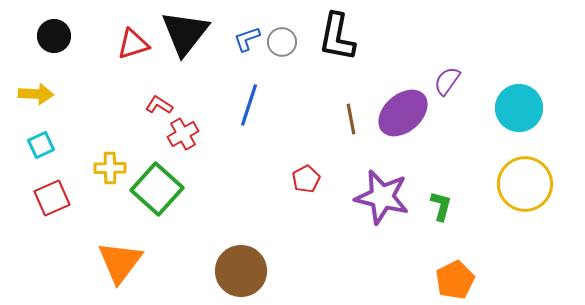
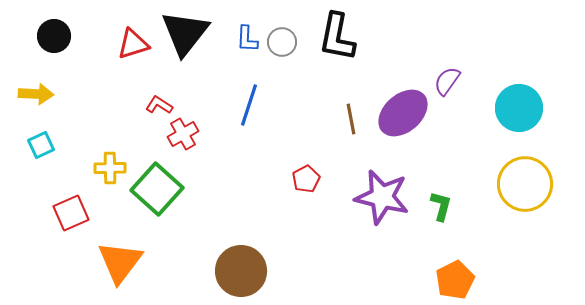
blue L-shape: rotated 68 degrees counterclockwise
red square: moved 19 px right, 15 px down
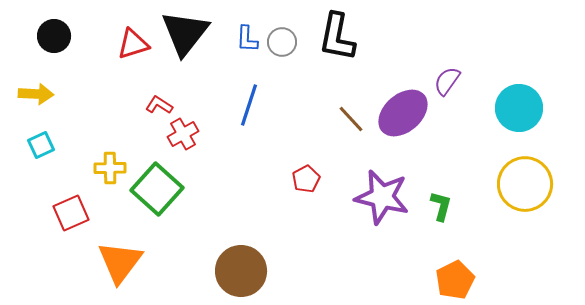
brown line: rotated 32 degrees counterclockwise
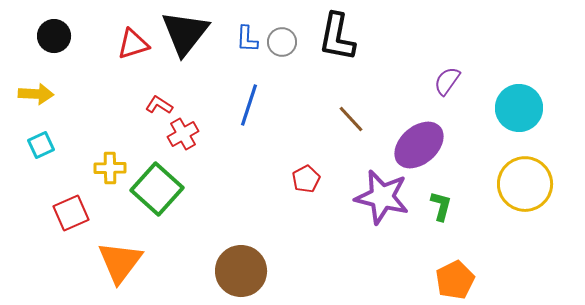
purple ellipse: moved 16 px right, 32 px down
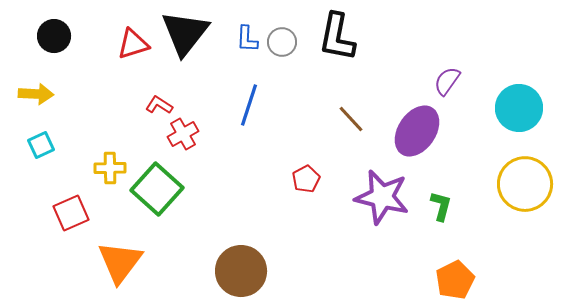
purple ellipse: moved 2 px left, 14 px up; rotated 15 degrees counterclockwise
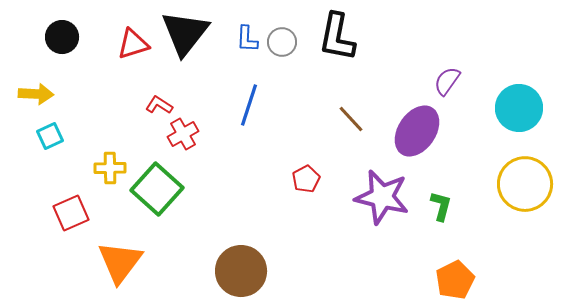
black circle: moved 8 px right, 1 px down
cyan square: moved 9 px right, 9 px up
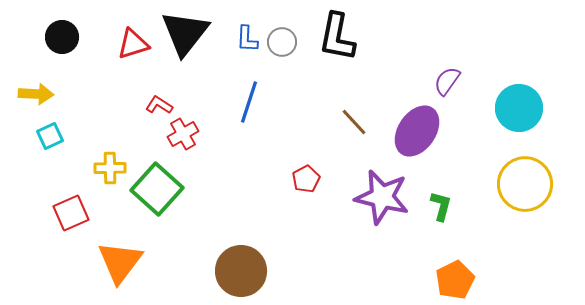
blue line: moved 3 px up
brown line: moved 3 px right, 3 px down
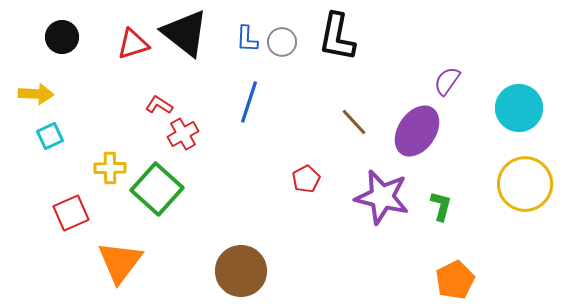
black triangle: rotated 30 degrees counterclockwise
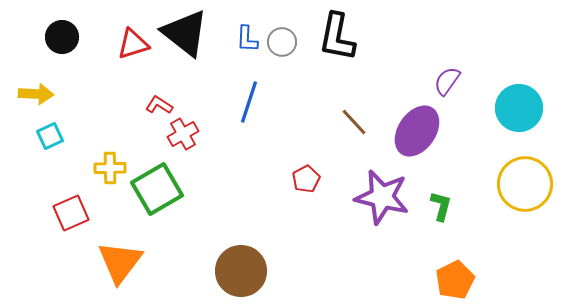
green square: rotated 18 degrees clockwise
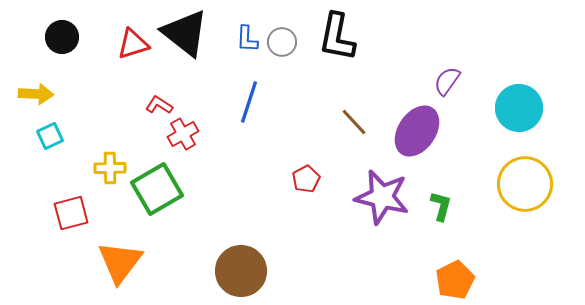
red square: rotated 9 degrees clockwise
